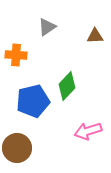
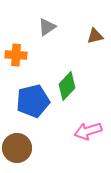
brown triangle: rotated 12 degrees counterclockwise
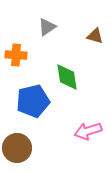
brown triangle: rotated 30 degrees clockwise
green diamond: moved 9 px up; rotated 52 degrees counterclockwise
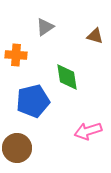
gray triangle: moved 2 px left
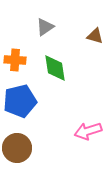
orange cross: moved 1 px left, 5 px down
green diamond: moved 12 px left, 9 px up
blue pentagon: moved 13 px left
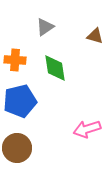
pink arrow: moved 1 px left, 2 px up
